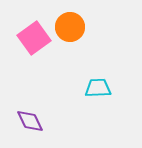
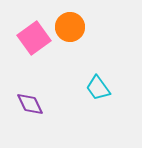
cyan trapezoid: rotated 124 degrees counterclockwise
purple diamond: moved 17 px up
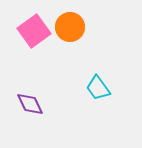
pink square: moved 7 px up
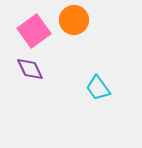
orange circle: moved 4 px right, 7 px up
purple diamond: moved 35 px up
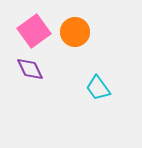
orange circle: moved 1 px right, 12 px down
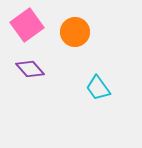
pink square: moved 7 px left, 6 px up
purple diamond: rotated 16 degrees counterclockwise
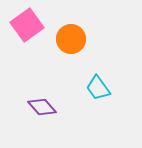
orange circle: moved 4 px left, 7 px down
purple diamond: moved 12 px right, 38 px down
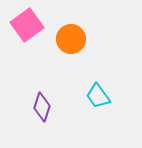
cyan trapezoid: moved 8 px down
purple diamond: rotated 60 degrees clockwise
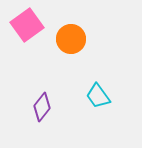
purple diamond: rotated 20 degrees clockwise
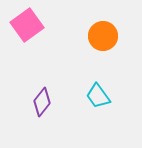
orange circle: moved 32 px right, 3 px up
purple diamond: moved 5 px up
